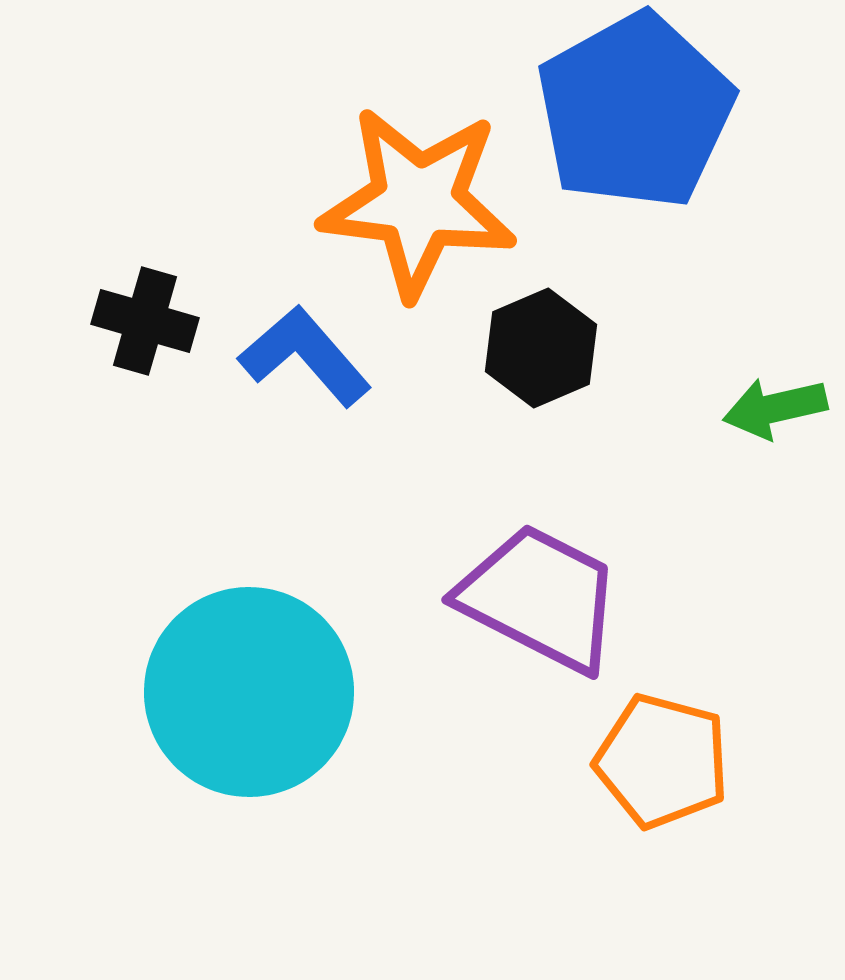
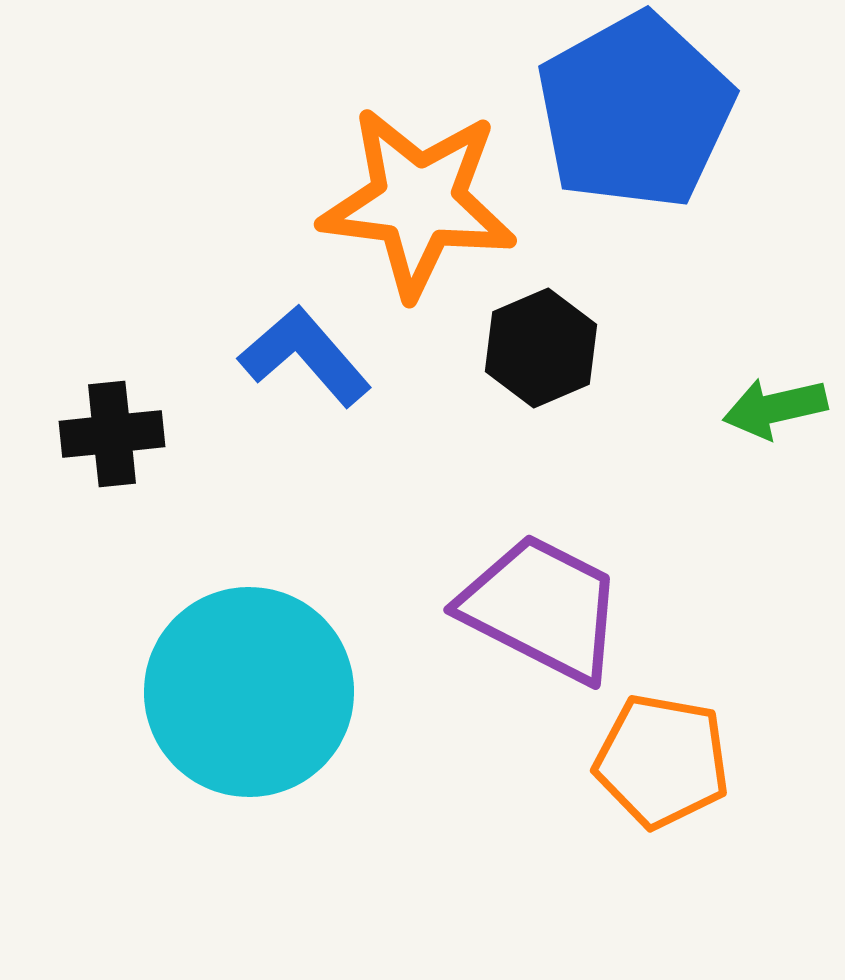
black cross: moved 33 px left, 113 px down; rotated 22 degrees counterclockwise
purple trapezoid: moved 2 px right, 10 px down
orange pentagon: rotated 5 degrees counterclockwise
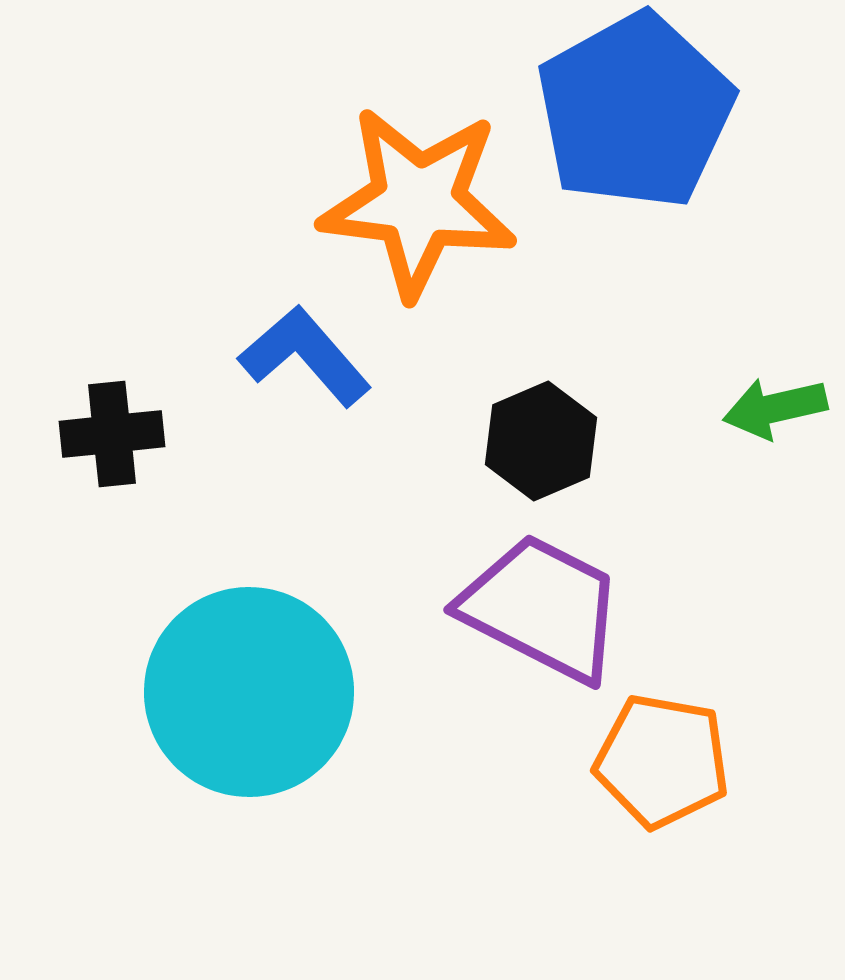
black hexagon: moved 93 px down
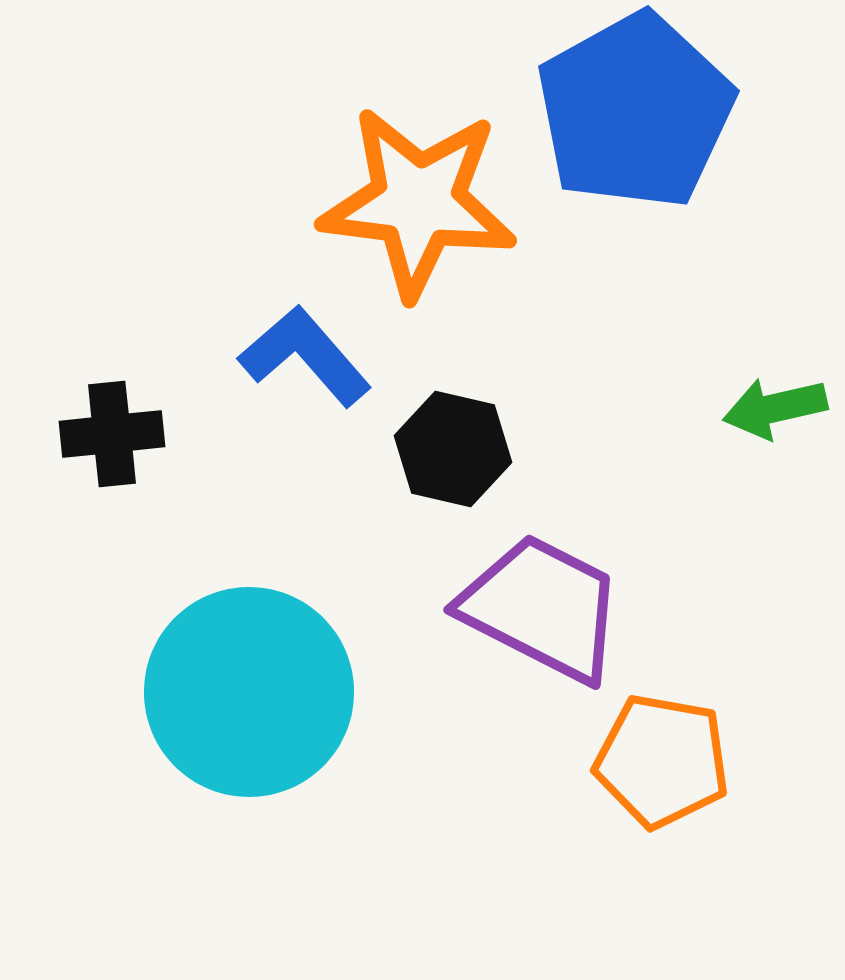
black hexagon: moved 88 px left, 8 px down; rotated 24 degrees counterclockwise
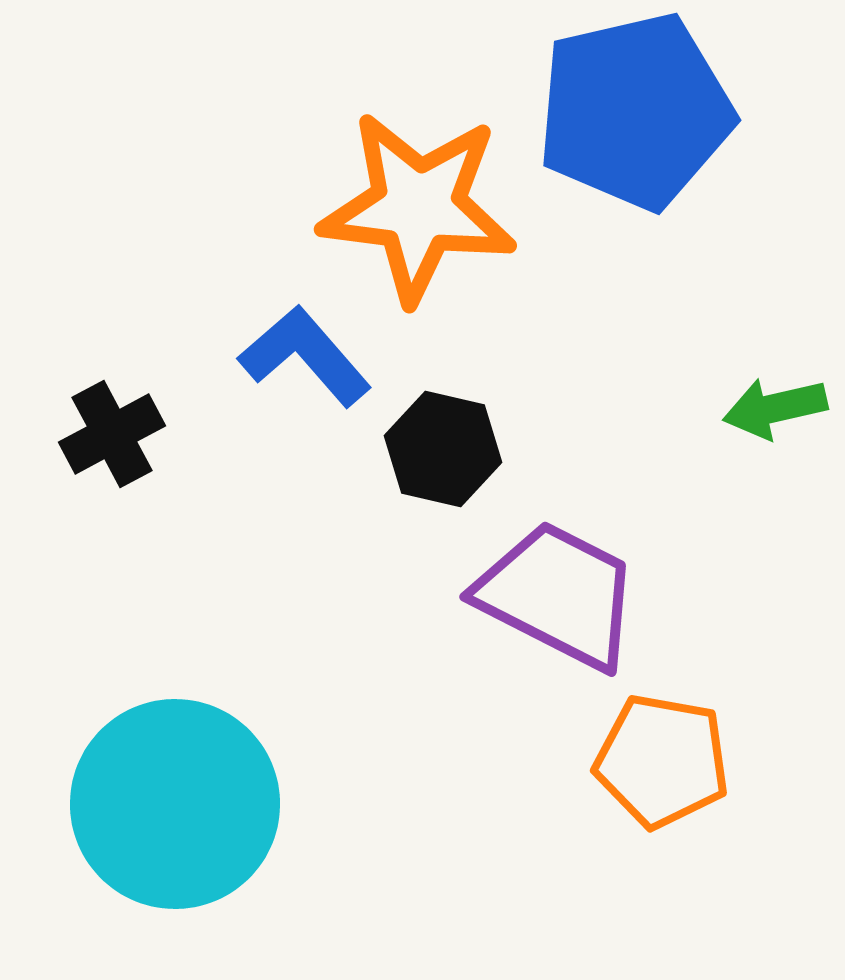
blue pentagon: rotated 16 degrees clockwise
orange star: moved 5 px down
black cross: rotated 22 degrees counterclockwise
black hexagon: moved 10 px left
purple trapezoid: moved 16 px right, 13 px up
cyan circle: moved 74 px left, 112 px down
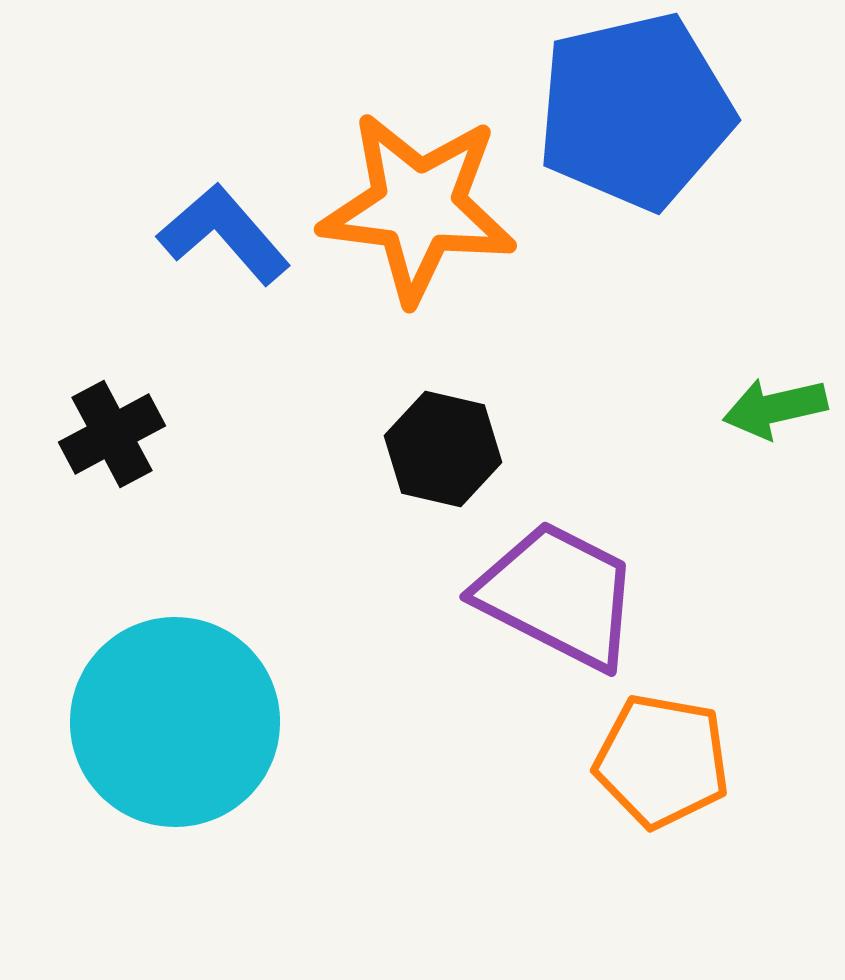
blue L-shape: moved 81 px left, 122 px up
cyan circle: moved 82 px up
